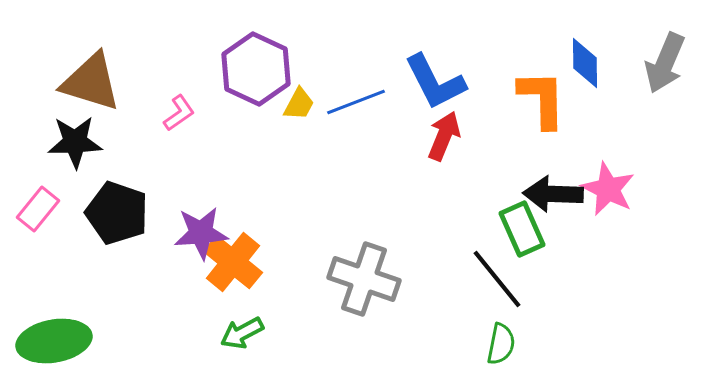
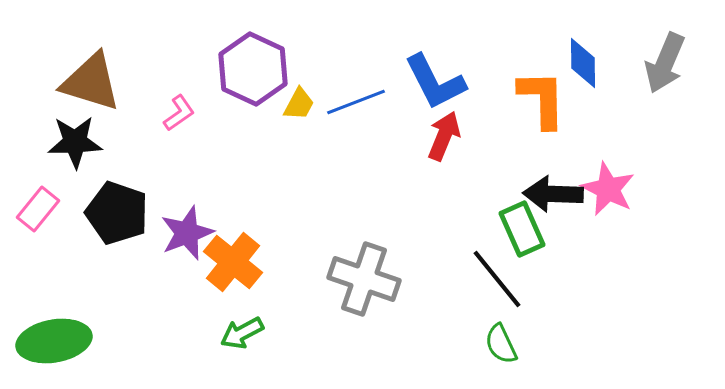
blue diamond: moved 2 px left
purple hexagon: moved 3 px left
purple star: moved 14 px left; rotated 16 degrees counterclockwise
green semicircle: rotated 144 degrees clockwise
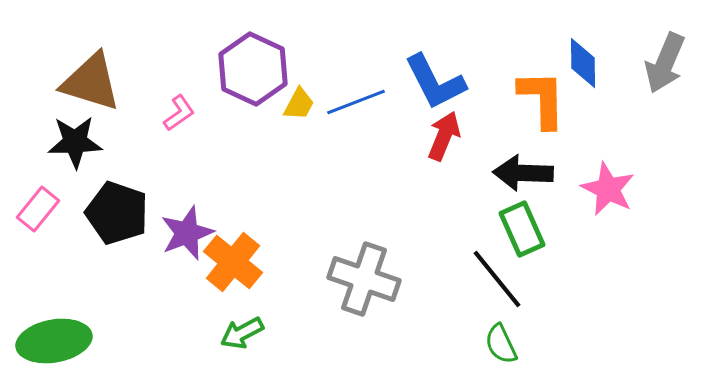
black arrow: moved 30 px left, 21 px up
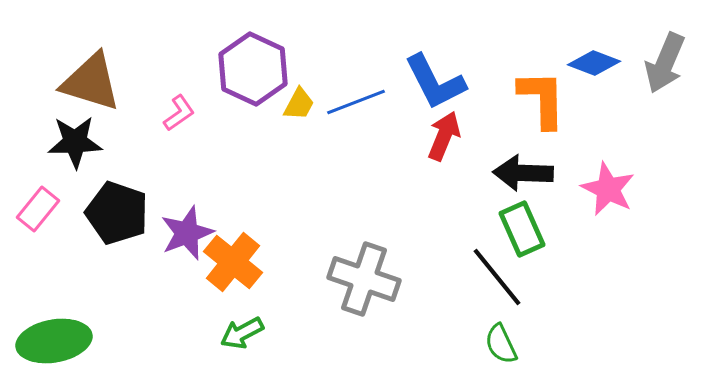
blue diamond: moved 11 px right; rotated 69 degrees counterclockwise
black line: moved 2 px up
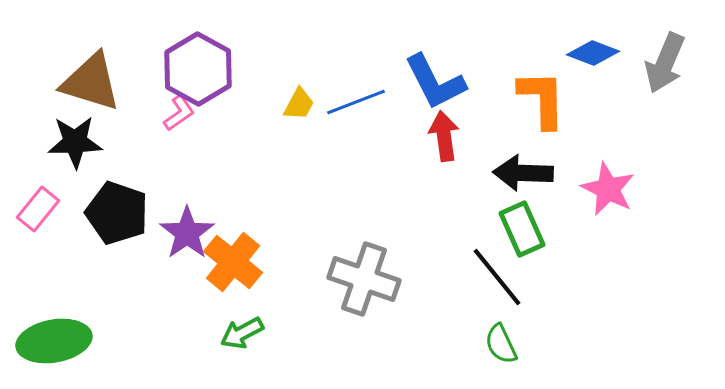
blue diamond: moved 1 px left, 10 px up
purple hexagon: moved 55 px left; rotated 4 degrees clockwise
red arrow: rotated 30 degrees counterclockwise
purple star: rotated 14 degrees counterclockwise
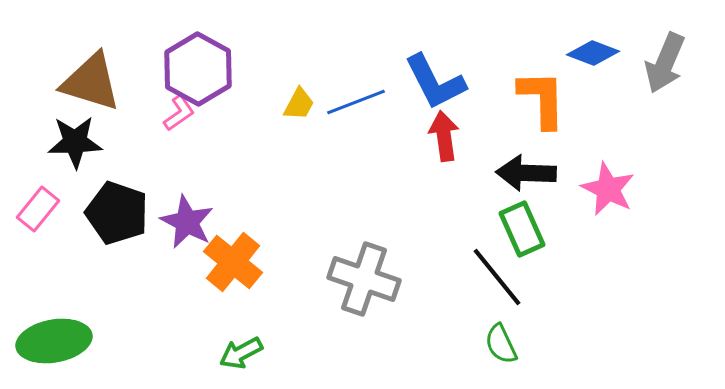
black arrow: moved 3 px right
purple star: moved 11 px up; rotated 10 degrees counterclockwise
green arrow: moved 1 px left, 20 px down
